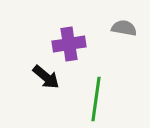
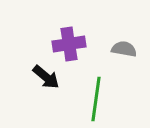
gray semicircle: moved 21 px down
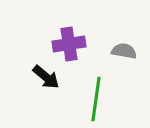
gray semicircle: moved 2 px down
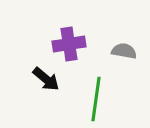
black arrow: moved 2 px down
